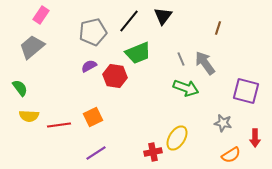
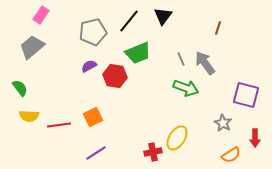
purple square: moved 4 px down
gray star: rotated 18 degrees clockwise
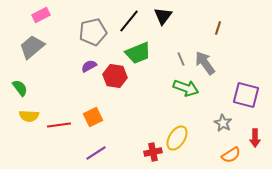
pink rectangle: rotated 30 degrees clockwise
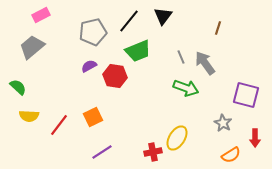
green trapezoid: moved 2 px up
gray line: moved 2 px up
green semicircle: moved 2 px left, 1 px up; rotated 12 degrees counterclockwise
red line: rotated 45 degrees counterclockwise
purple line: moved 6 px right, 1 px up
